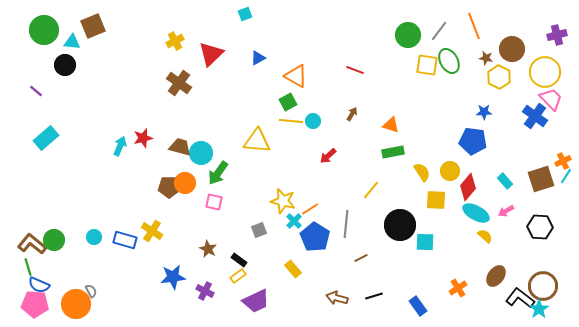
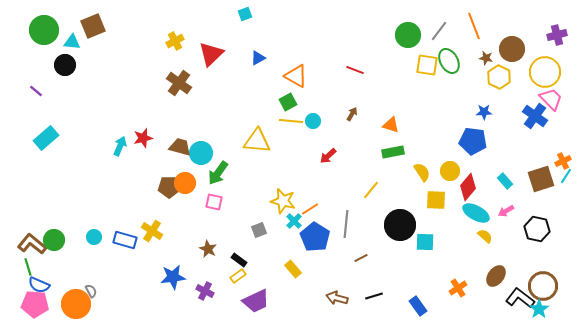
black hexagon at (540, 227): moved 3 px left, 2 px down; rotated 10 degrees clockwise
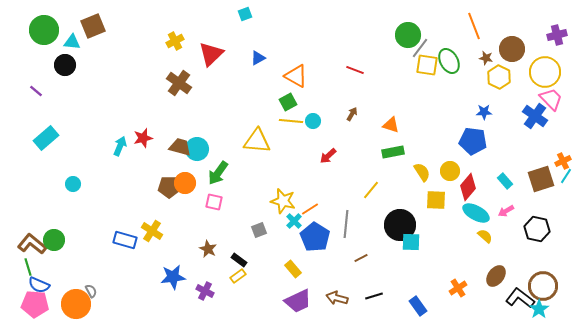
gray line at (439, 31): moved 19 px left, 17 px down
cyan circle at (201, 153): moved 4 px left, 4 px up
cyan circle at (94, 237): moved 21 px left, 53 px up
cyan square at (425, 242): moved 14 px left
purple trapezoid at (256, 301): moved 42 px right
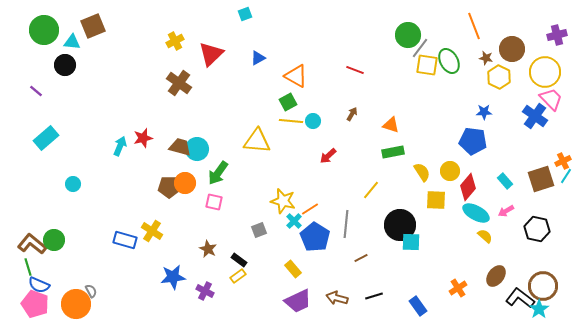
pink pentagon at (35, 304): rotated 16 degrees clockwise
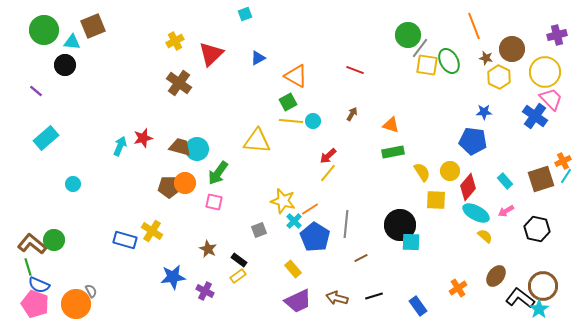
yellow line at (371, 190): moved 43 px left, 17 px up
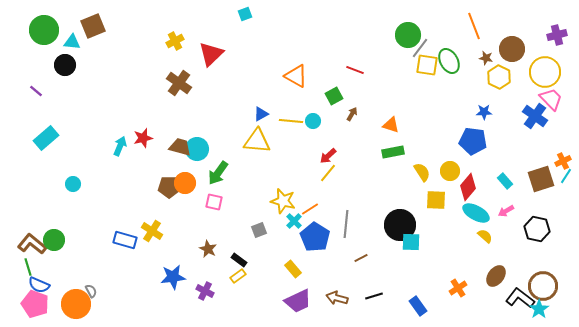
blue triangle at (258, 58): moved 3 px right, 56 px down
green square at (288, 102): moved 46 px right, 6 px up
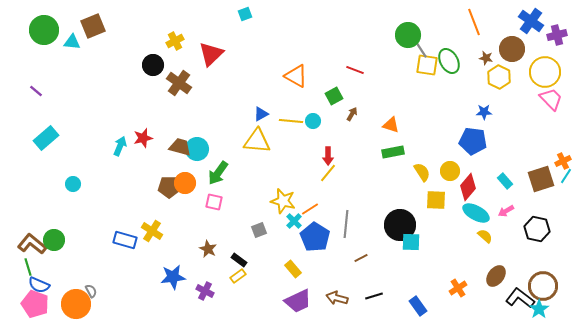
orange line at (474, 26): moved 4 px up
gray line at (420, 48): rotated 70 degrees counterclockwise
black circle at (65, 65): moved 88 px right
blue cross at (535, 116): moved 4 px left, 95 px up
red arrow at (328, 156): rotated 48 degrees counterclockwise
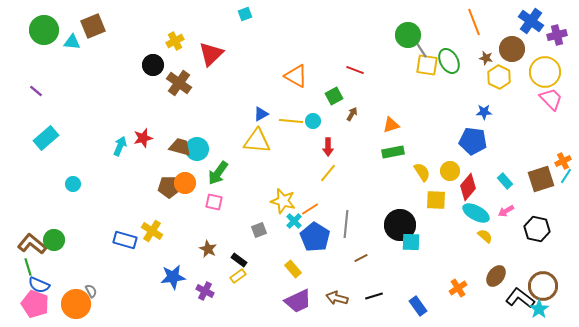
orange triangle at (391, 125): rotated 36 degrees counterclockwise
red arrow at (328, 156): moved 9 px up
